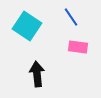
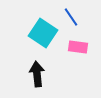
cyan square: moved 16 px right, 7 px down
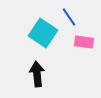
blue line: moved 2 px left
pink rectangle: moved 6 px right, 5 px up
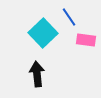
cyan square: rotated 12 degrees clockwise
pink rectangle: moved 2 px right, 2 px up
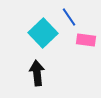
black arrow: moved 1 px up
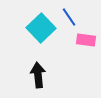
cyan square: moved 2 px left, 5 px up
black arrow: moved 1 px right, 2 px down
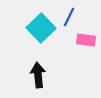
blue line: rotated 60 degrees clockwise
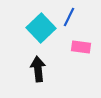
pink rectangle: moved 5 px left, 7 px down
black arrow: moved 6 px up
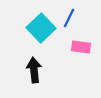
blue line: moved 1 px down
black arrow: moved 4 px left, 1 px down
